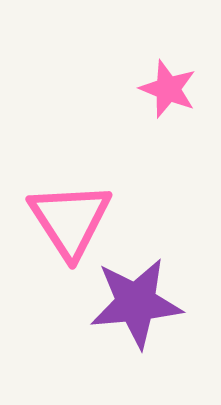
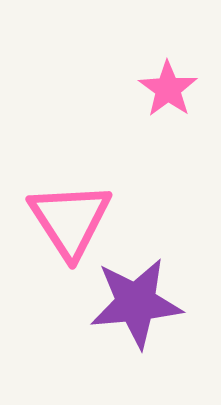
pink star: rotated 14 degrees clockwise
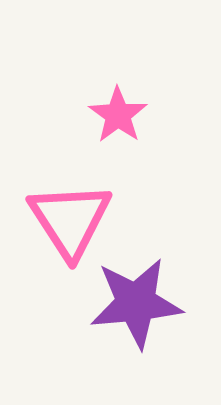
pink star: moved 50 px left, 26 px down
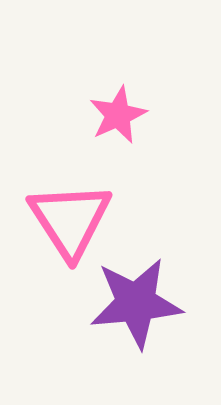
pink star: rotated 12 degrees clockwise
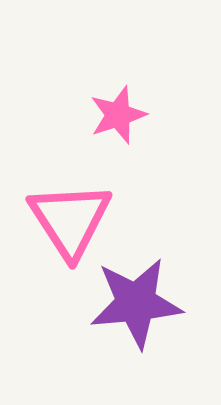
pink star: rotated 6 degrees clockwise
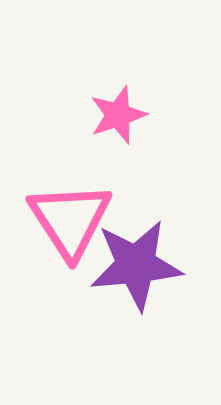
purple star: moved 38 px up
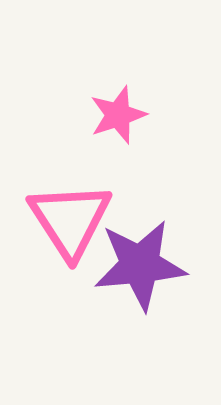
purple star: moved 4 px right
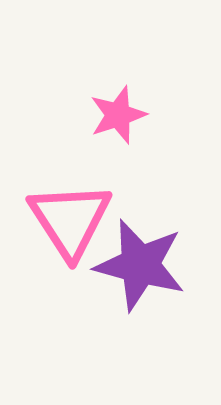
purple star: rotated 20 degrees clockwise
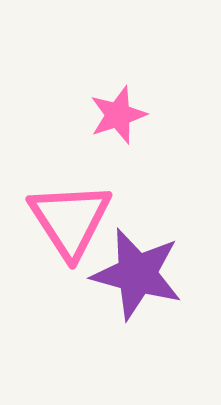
purple star: moved 3 px left, 9 px down
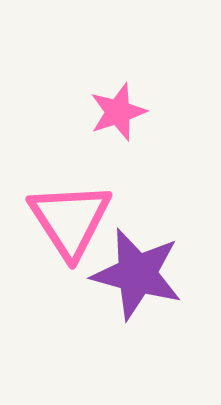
pink star: moved 3 px up
